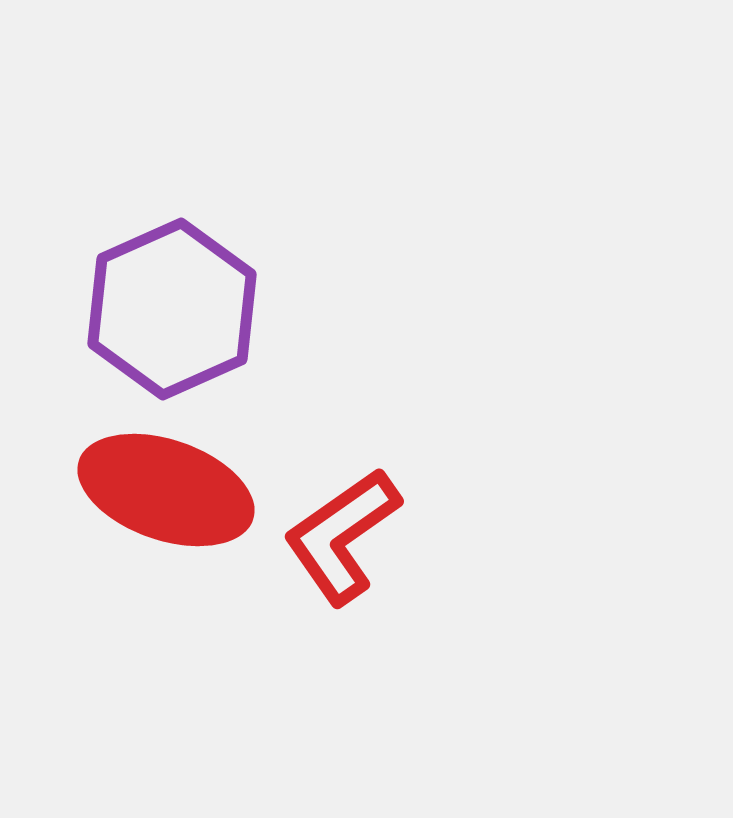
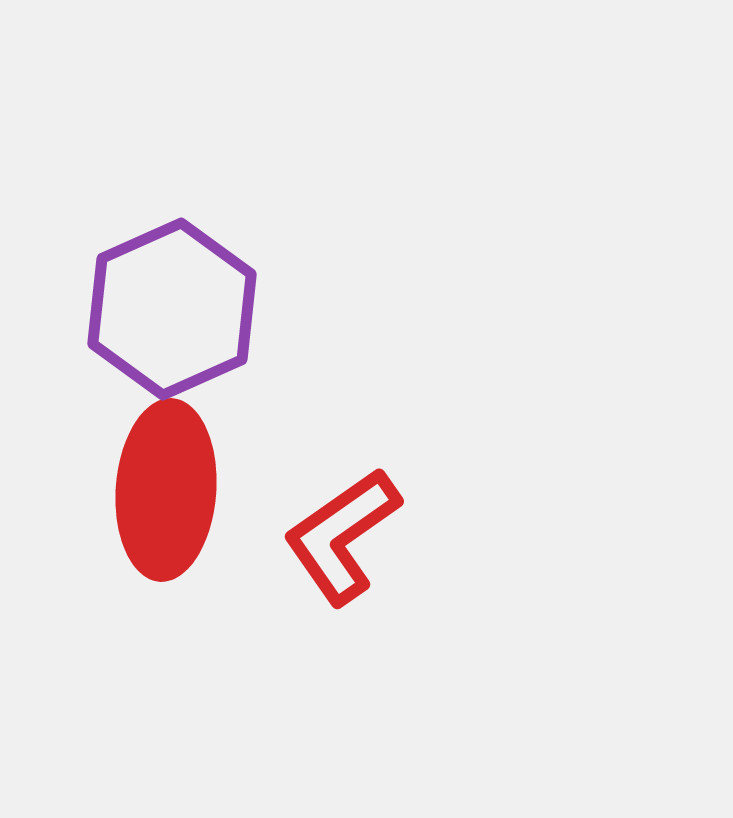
red ellipse: rotated 75 degrees clockwise
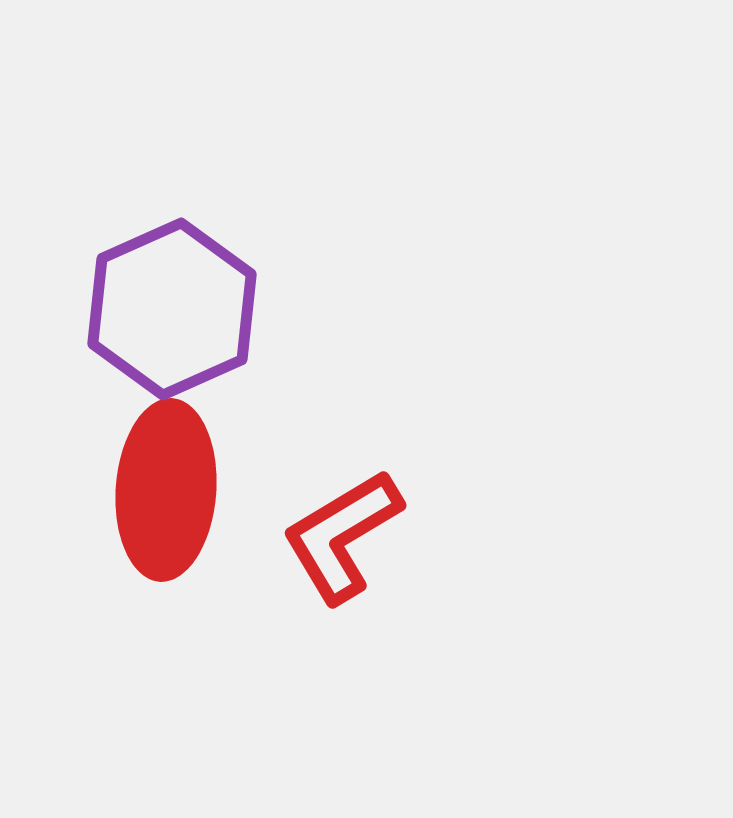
red L-shape: rotated 4 degrees clockwise
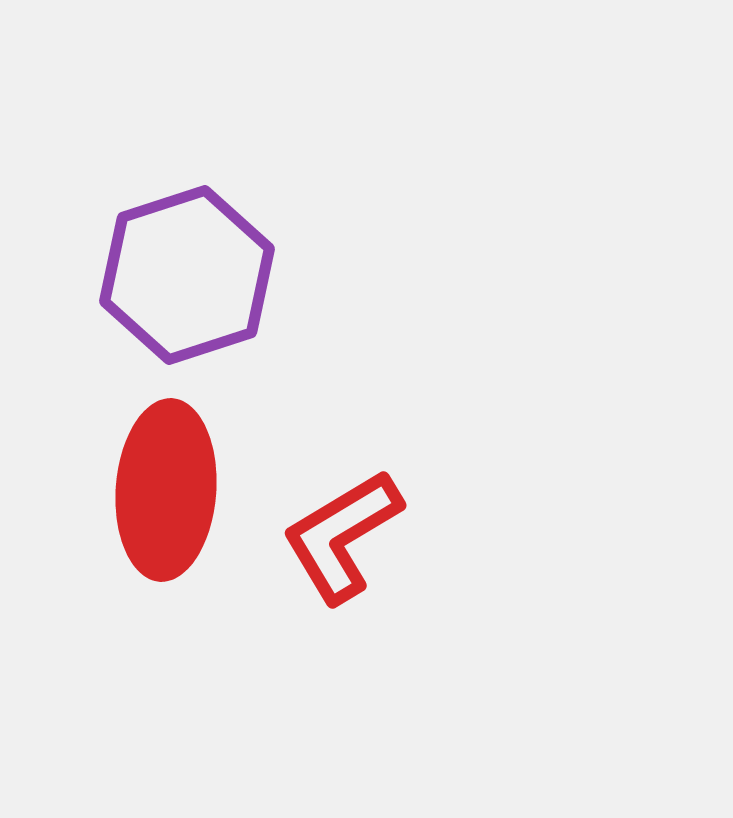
purple hexagon: moved 15 px right, 34 px up; rotated 6 degrees clockwise
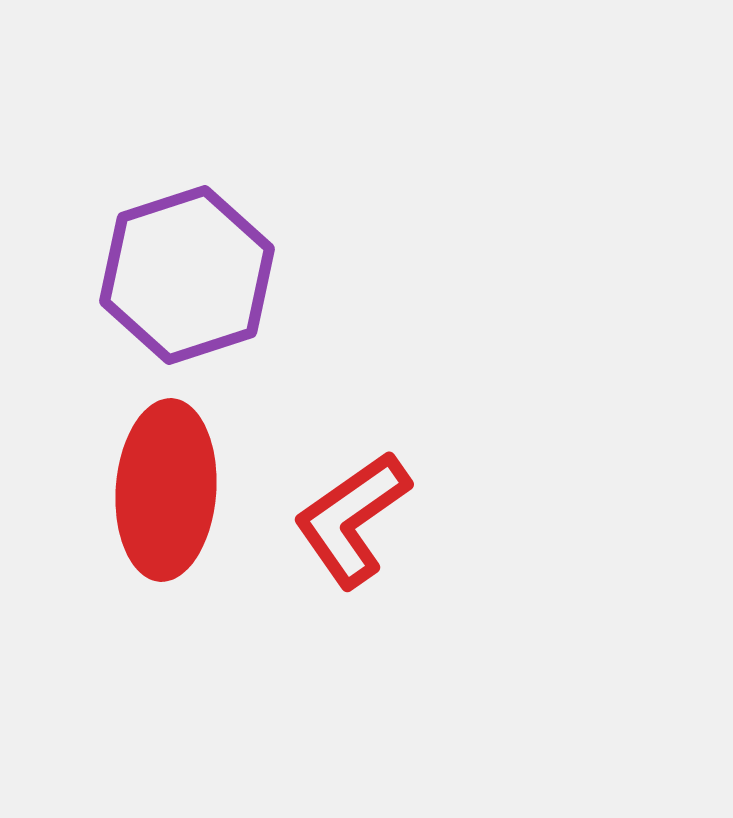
red L-shape: moved 10 px right, 17 px up; rotated 4 degrees counterclockwise
